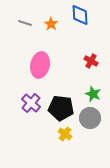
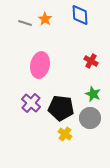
orange star: moved 6 px left, 5 px up
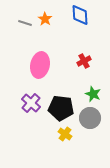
red cross: moved 7 px left; rotated 32 degrees clockwise
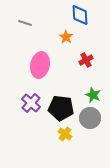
orange star: moved 21 px right, 18 px down
red cross: moved 2 px right, 1 px up
green star: moved 1 px down
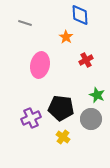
green star: moved 4 px right
purple cross: moved 15 px down; rotated 24 degrees clockwise
gray circle: moved 1 px right, 1 px down
yellow cross: moved 2 px left, 3 px down
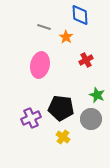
gray line: moved 19 px right, 4 px down
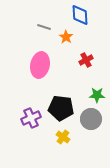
green star: rotated 21 degrees counterclockwise
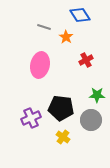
blue diamond: rotated 30 degrees counterclockwise
gray circle: moved 1 px down
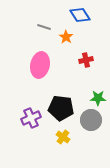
red cross: rotated 16 degrees clockwise
green star: moved 1 px right, 3 px down
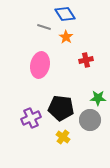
blue diamond: moved 15 px left, 1 px up
gray circle: moved 1 px left
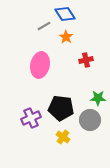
gray line: moved 1 px up; rotated 48 degrees counterclockwise
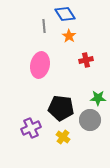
gray line: rotated 64 degrees counterclockwise
orange star: moved 3 px right, 1 px up
purple cross: moved 10 px down
